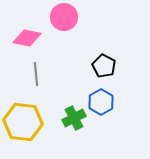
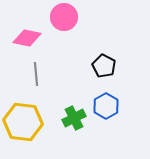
blue hexagon: moved 5 px right, 4 px down
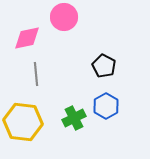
pink diamond: rotated 24 degrees counterclockwise
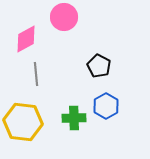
pink diamond: moved 1 px left, 1 px down; rotated 16 degrees counterclockwise
black pentagon: moved 5 px left
green cross: rotated 25 degrees clockwise
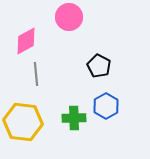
pink circle: moved 5 px right
pink diamond: moved 2 px down
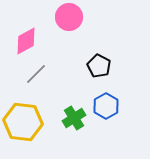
gray line: rotated 50 degrees clockwise
green cross: rotated 30 degrees counterclockwise
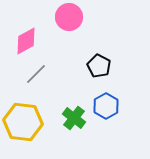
green cross: rotated 20 degrees counterclockwise
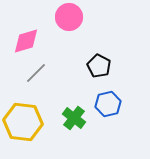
pink diamond: rotated 12 degrees clockwise
gray line: moved 1 px up
blue hexagon: moved 2 px right, 2 px up; rotated 15 degrees clockwise
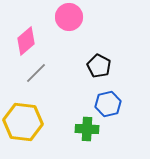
pink diamond: rotated 24 degrees counterclockwise
green cross: moved 13 px right, 11 px down; rotated 35 degrees counterclockwise
